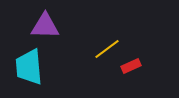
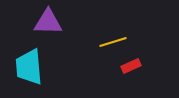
purple triangle: moved 3 px right, 4 px up
yellow line: moved 6 px right, 7 px up; rotated 20 degrees clockwise
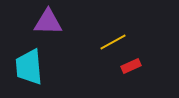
yellow line: rotated 12 degrees counterclockwise
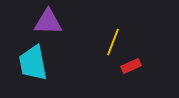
yellow line: rotated 40 degrees counterclockwise
cyan trapezoid: moved 4 px right, 4 px up; rotated 6 degrees counterclockwise
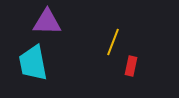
purple triangle: moved 1 px left
red rectangle: rotated 54 degrees counterclockwise
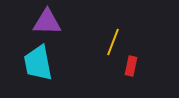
cyan trapezoid: moved 5 px right
